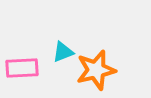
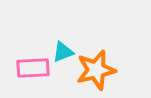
pink rectangle: moved 11 px right
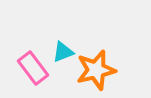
pink rectangle: rotated 56 degrees clockwise
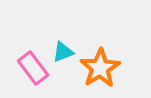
orange star: moved 4 px right, 2 px up; rotated 18 degrees counterclockwise
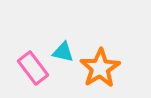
cyan triangle: rotated 35 degrees clockwise
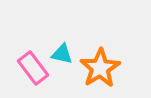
cyan triangle: moved 1 px left, 2 px down
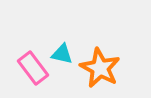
orange star: rotated 12 degrees counterclockwise
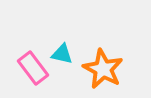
orange star: moved 3 px right, 1 px down
